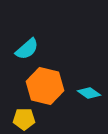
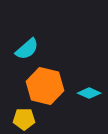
cyan diamond: rotated 10 degrees counterclockwise
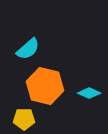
cyan semicircle: moved 1 px right
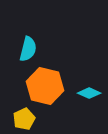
cyan semicircle: rotated 35 degrees counterclockwise
yellow pentagon: rotated 25 degrees counterclockwise
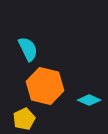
cyan semicircle: rotated 40 degrees counterclockwise
cyan diamond: moved 7 px down
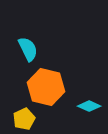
orange hexagon: moved 1 px right, 1 px down
cyan diamond: moved 6 px down
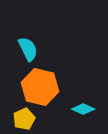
orange hexagon: moved 6 px left
cyan diamond: moved 6 px left, 3 px down
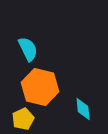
cyan diamond: rotated 60 degrees clockwise
yellow pentagon: moved 1 px left
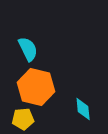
orange hexagon: moved 4 px left
yellow pentagon: rotated 20 degrees clockwise
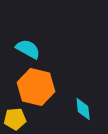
cyan semicircle: rotated 35 degrees counterclockwise
yellow pentagon: moved 8 px left
